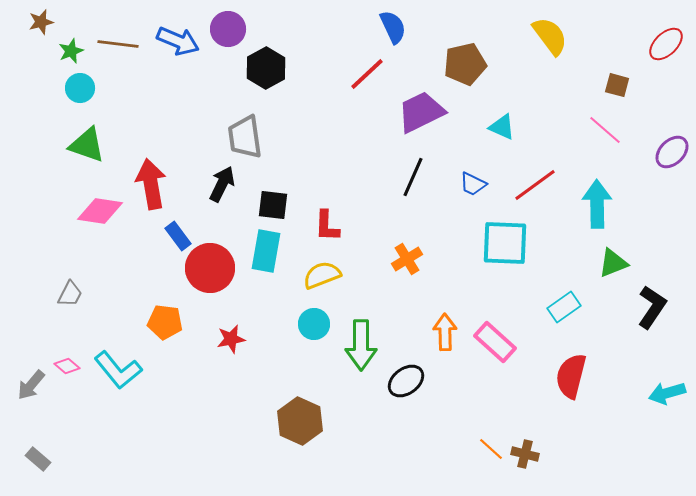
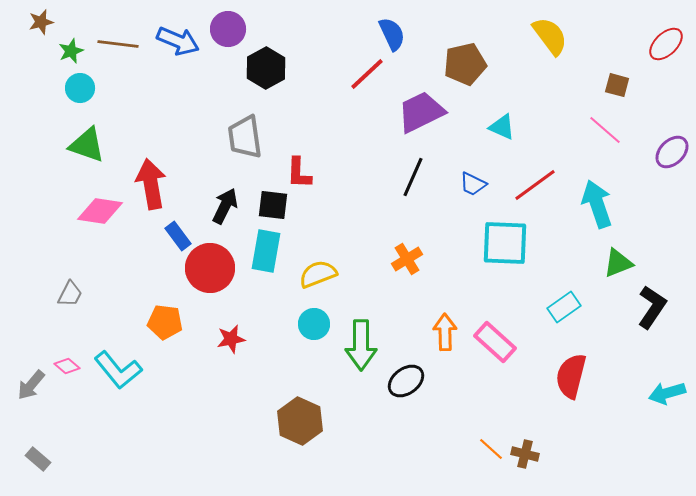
blue semicircle at (393, 27): moved 1 px left, 7 px down
black arrow at (222, 184): moved 3 px right, 22 px down
cyan arrow at (597, 204): rotated 18 degrees counterclockwise
red L-shape at (327, 226): moved 28 px left, 53 px up
green triangle at (613, 263): moved 5 px right
yellow semicircle at (322, 275): moved 4 px left, 1 px up
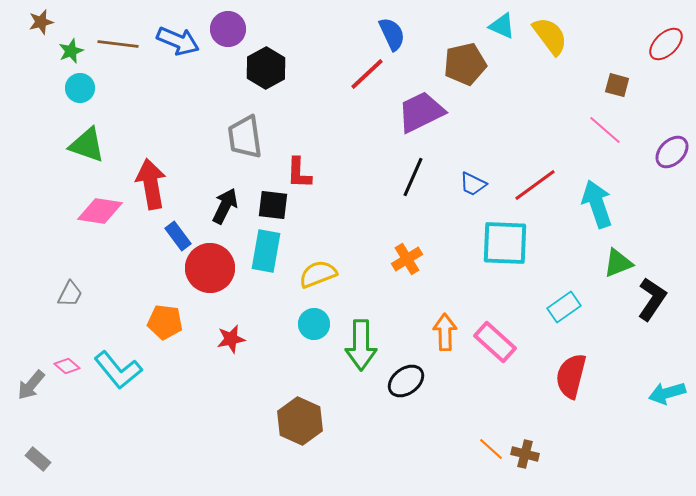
cyan triangle at (502, 127): moved 101 px up
black L-shape at (652, 307): moved 8 px up
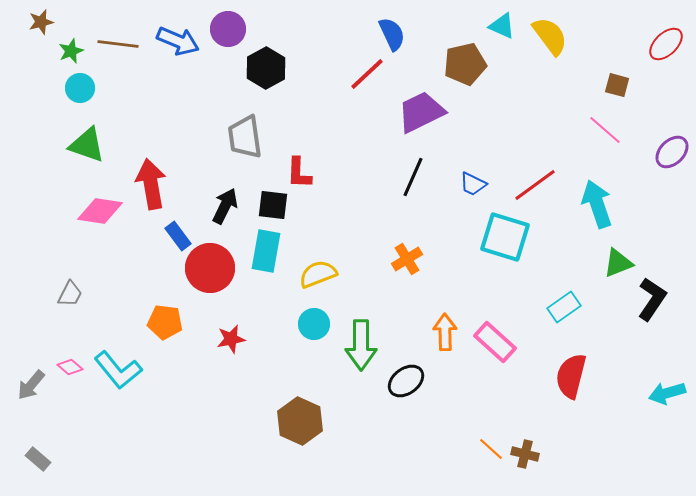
cyan square at (505, 243): moved 6 px up; rotated 15 degrees clockwise
pink diamond at (67, 366): moved 3 px right, 1 px down
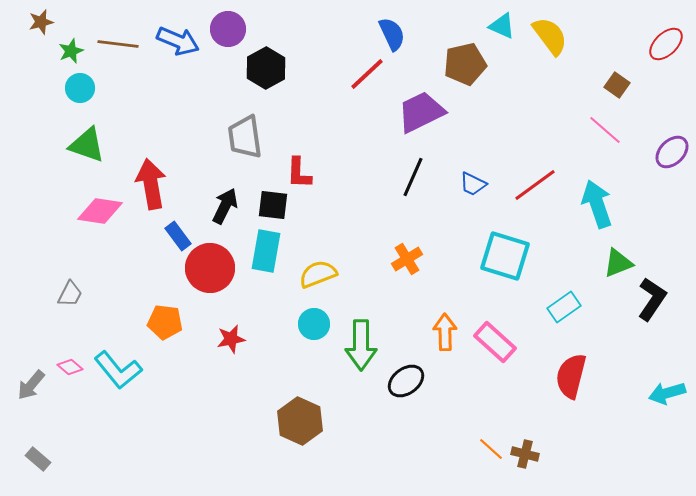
brown square at (617, 85): rotated 20 degrees clockwise
cyan square at (505, 237): moved 19 px down
